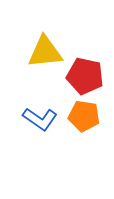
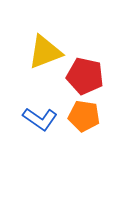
yellow triangle: rotated 15 degrees counterclockwise
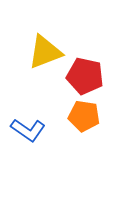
blue L-shape: moved 12 px left, 11 px down
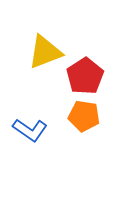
red pentagon: rotated 27 degrees clockwise
blue L-shape: moved 2 px right
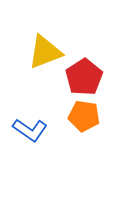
red pentagon: moved 1 px left, 1 px down
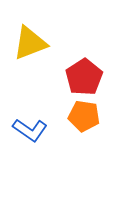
yellow triangle: moved 15 px left, 9 px up
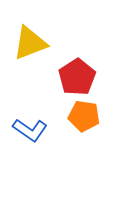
red pentagon: moved 7 px left
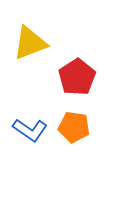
orange pentagon: moved 10 px left, 11 px down
